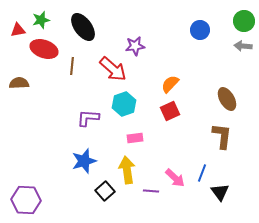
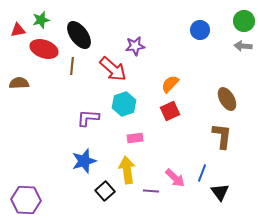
black ellipse: moved 4 px left, 8 px down
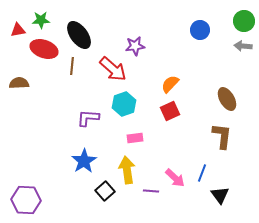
green star: rotated 12 degrees clockwise
blue star: rotated 15 degrees counterclockwise
black triangle: moved 3 px down
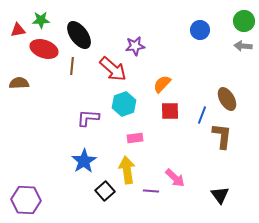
orange semicircle: moved 8 px left
red square: rotated 24 degrees clockwise
blue line: moved 58 px up
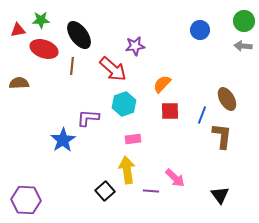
pink rectangle: moved 2 px left, 1 px down
blue star: moved 21 px left, 21 px up
